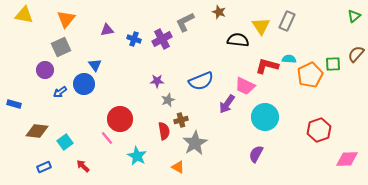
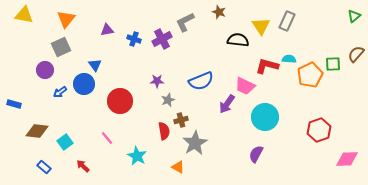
red circle at (120, 119): moved 18 px up
blue rectangle at (44, 167): rotated 64 degrees clockwise
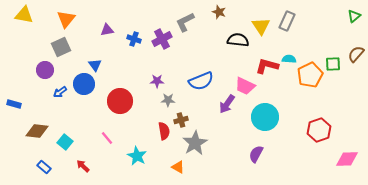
gray star at (168, 100): rotated 24 degrees clockwise
cyan square at (65, 142): rotated 14 degrees counterclockwise
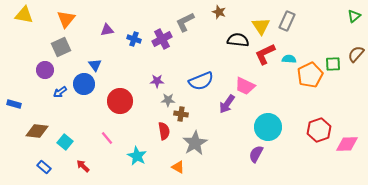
red L-shape at (267, 66): moved 2 px left, 12 px up; rotated 40 degrees counterclockwise
cyan circle at (265, 117): moved 3 px right, 10 px down
brown cross at (181, 120): moved 6 px up; rotated 24 degrees clockwise
pink diamond at (347, 159): moved 15 px up
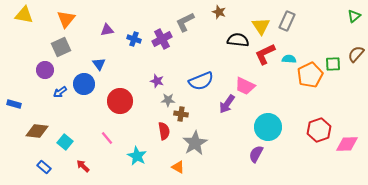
blue triangle at (95, 65): moved 4 px right, 1 px up
purple star at (157, 81): rotated 16 degrees clockwise
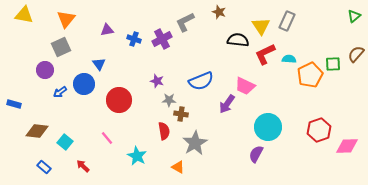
gray star at (168, 100): moved 1 px right
red circle at (120, 101): moved 1 px left, 1 px up
pink diamond at (347, 144): moved 2 px down
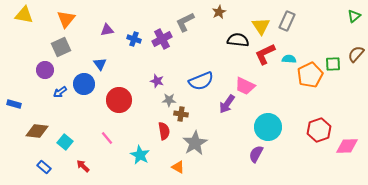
brown star at (219, 12): rotated 24 degrees clockwise
blue triangle at (99, 64): moved 1 px right
cyan star at (137, 156): moved 3 px right, 1 px up
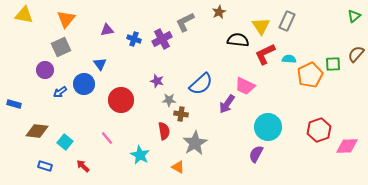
blue semicircle at (201, 81): moved 3 px down; rotated 20 degrees counterclockwise
red circle at (119, 100): moved 2 px right
blue rectangle at (44, 167): moved 1 px right, 1 px up; rotated 24 degrees counterclockwise
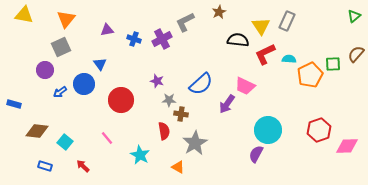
cyan circle at (268, 127): moved 3 px down
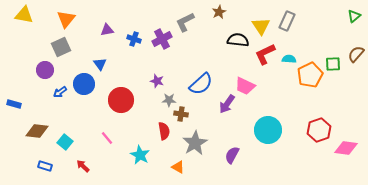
pink diamond at (347, 146): moved 1 px left, 2 px down; rotated 10 degrees clockwise
purple semicircle at (256, 154): moved 24 px left, 1 px down
